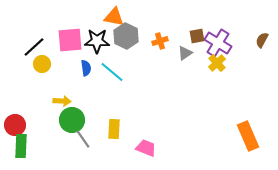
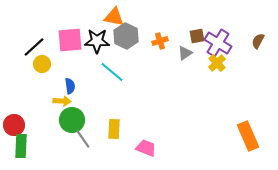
brown semicircle: moved 4 px left, 1 px down
blue semicircle: moved 16 px left, 18 px down
red circle: moved 1 px left
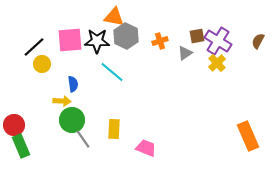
purple cross: moved 2 px up
blue semicircle: moved 3 px right, 2 px up
green rectangle: rotated 25 degrees counterclockwise
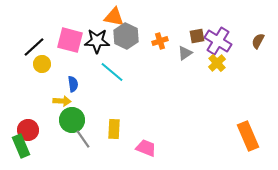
pink square: rotated 20 degrees clockwise
red circle: moved 14 px right, 5 px down
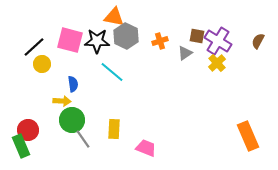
brown square: rotated 21 degrees clockwise
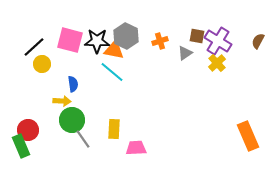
orange triangle: moved 33 px down
pink trapezoid: moved 10 px left; rotated 25 degrees counterclockwise
